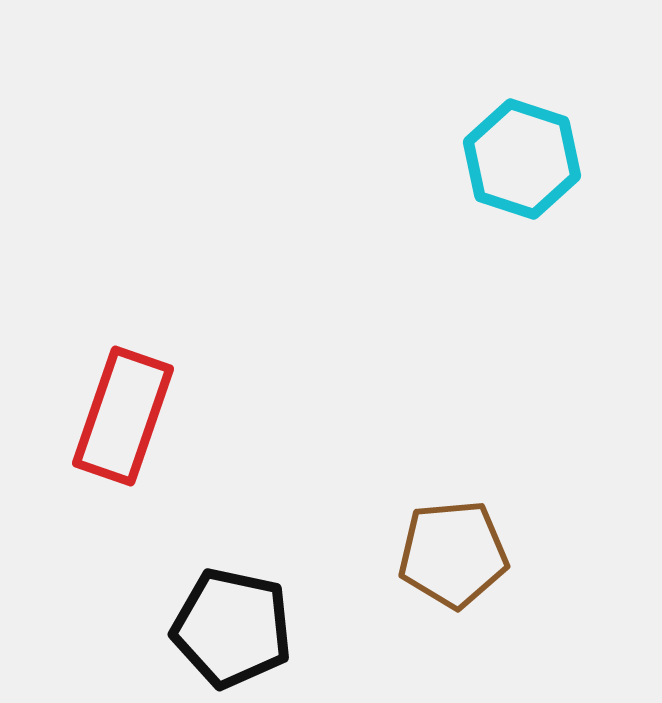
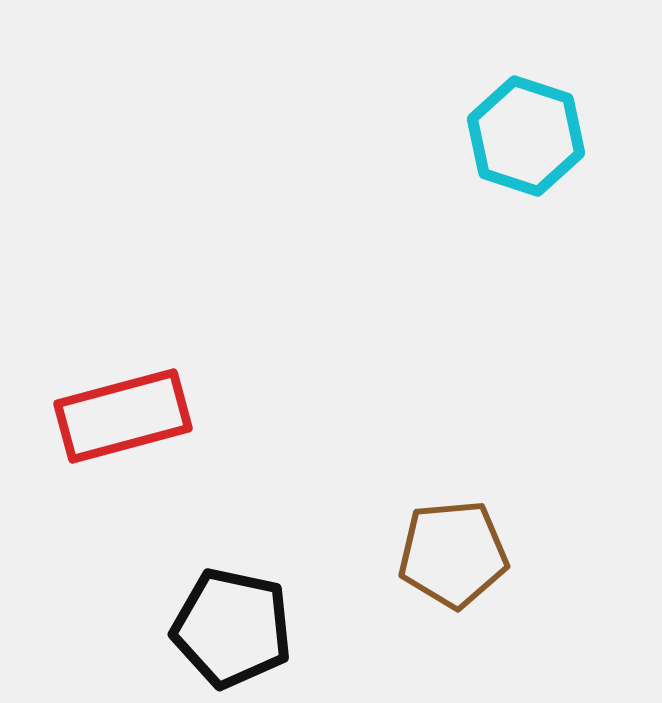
cyan hexagon: moved 4 px right, 23 px up
red rectangle: rotated 56 degrees clockwise
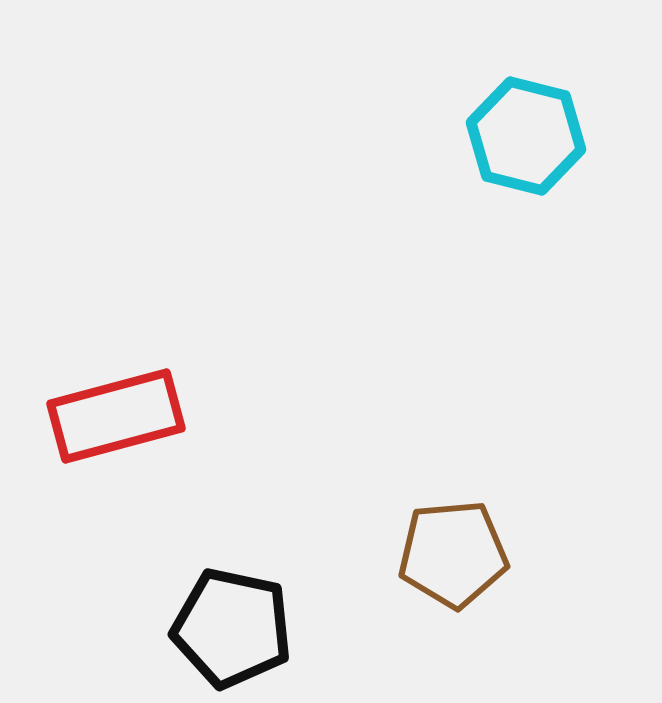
cyan hexagon: rotated 4 degrees counterclockwise
red rectangle: moved 7 px left
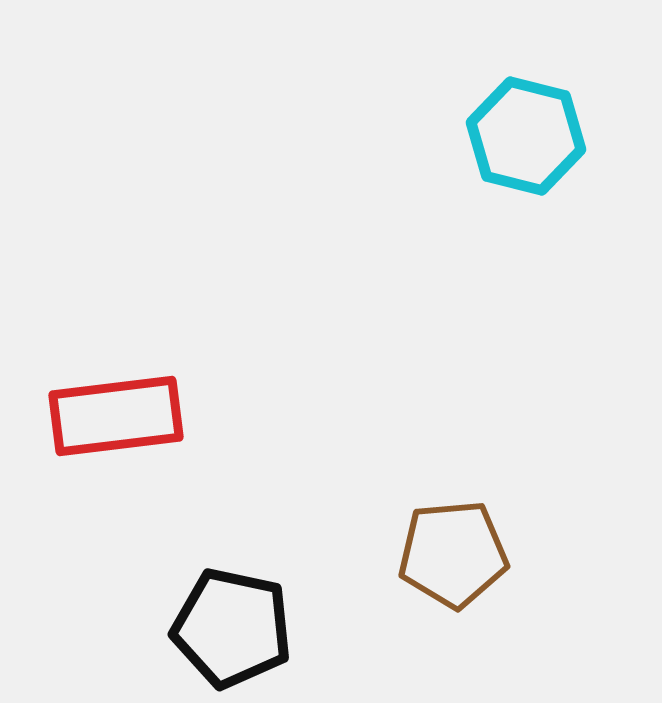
red rectangle: rotated 8 degrees clockwise
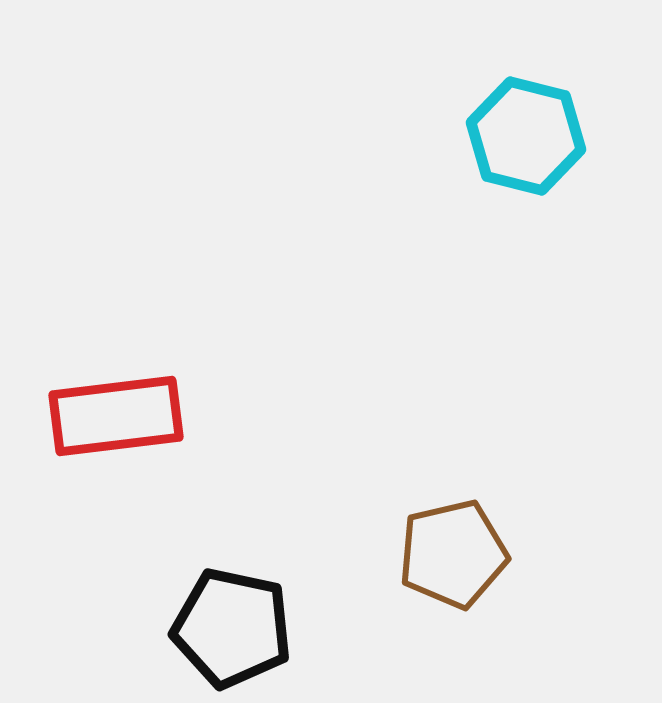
brown pentagon: rotated 8 degrees counterclockwise
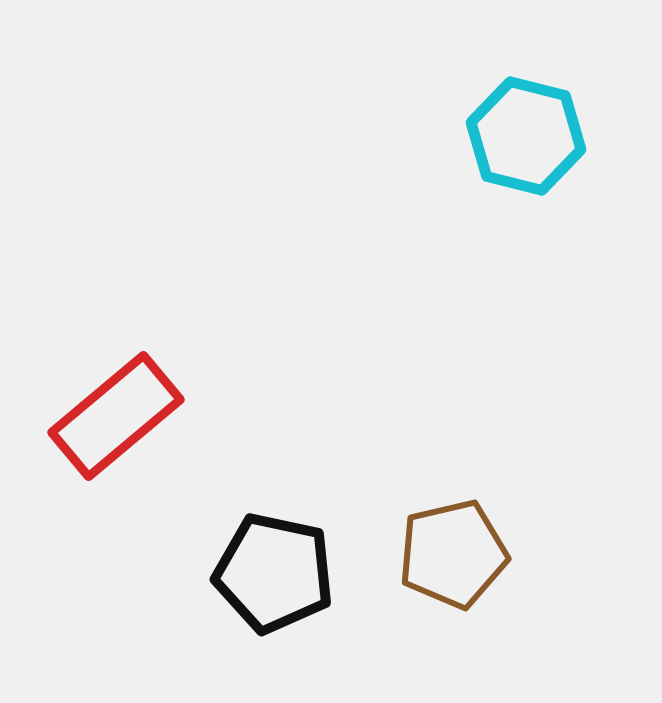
red rectangle: rotated 33 degrees counterclockwise
black pentagon: moved 42 px right, 55 px up
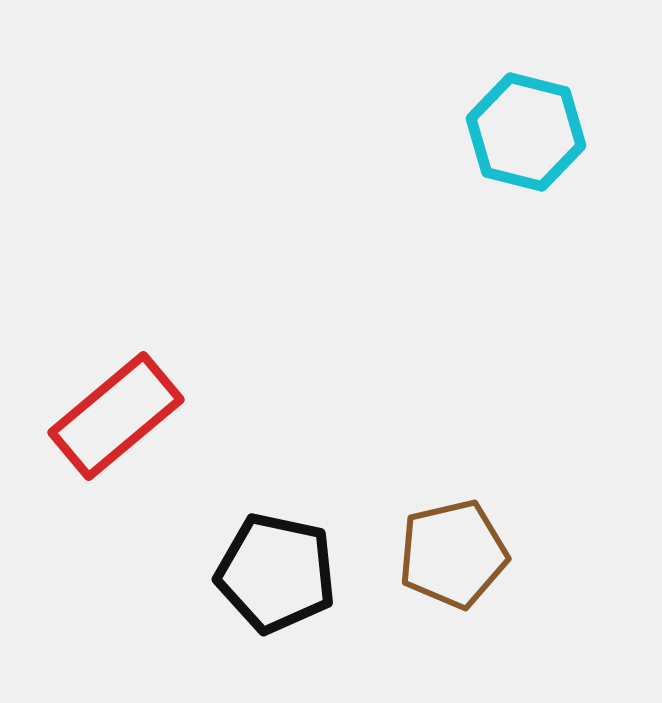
cyan hexagon: moved 4 px up
black pentagon: moved 2 px right
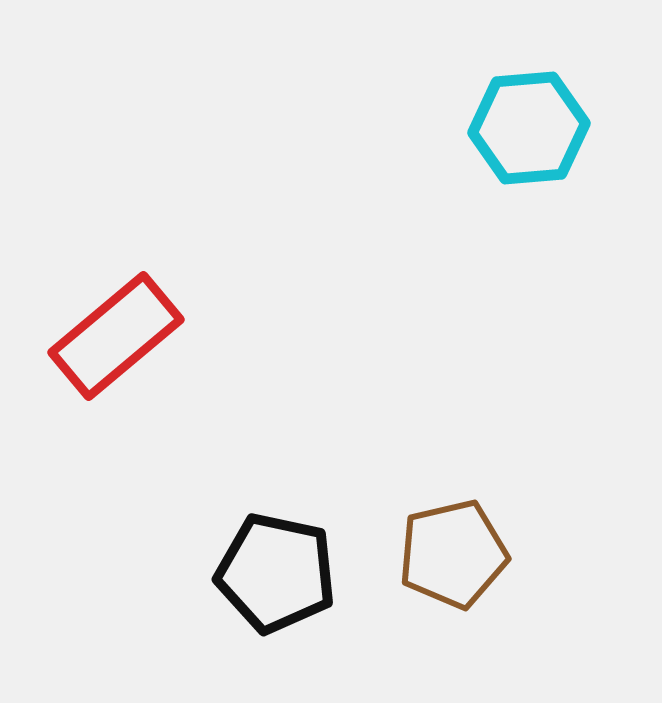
cyan hexagon: moved 3 px right, 4 px up; rotated 19 degrees counterclockwise
red rectangle: moved 80 px up
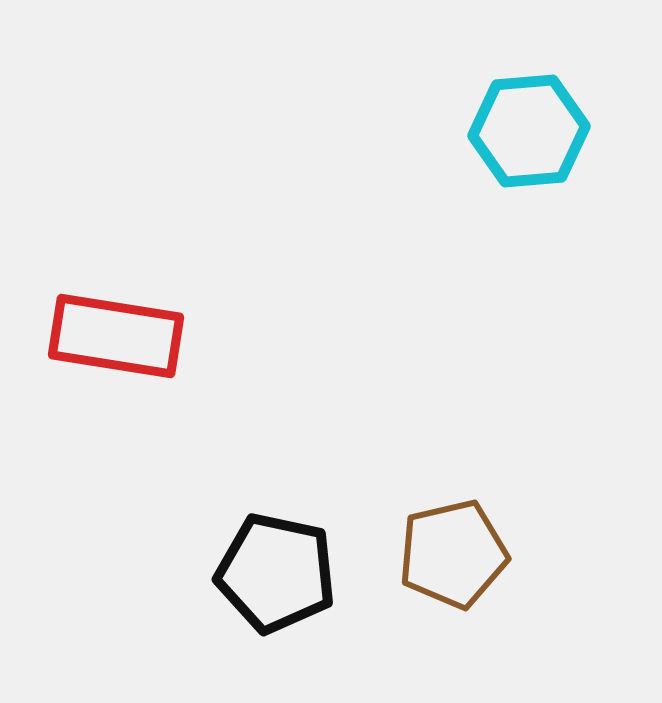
cyan hexagon: moved 3 px down
red rectangle: rotated 49 degrees clockwise
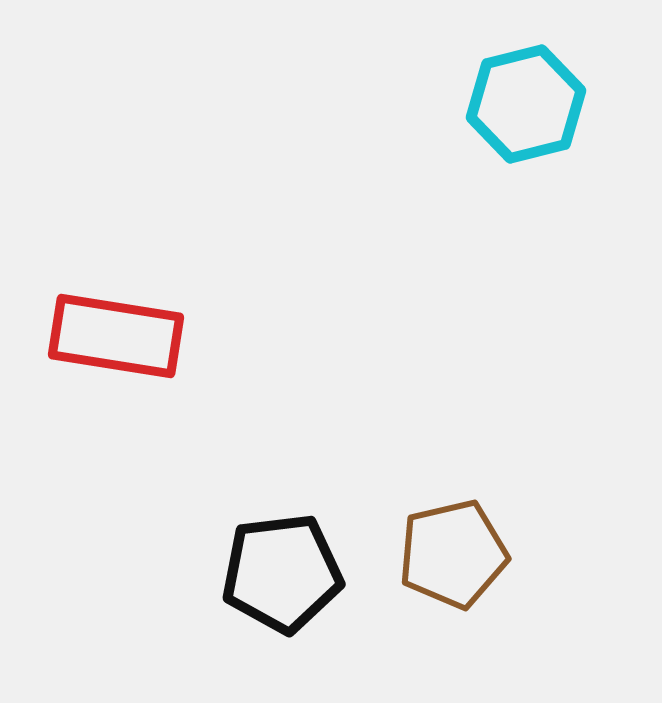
cyan hexagon: moved 3 px left, 27 px up; rotated 9 degrees counterclockwise
black pentagon: moved 6 px right; rotated 19 degrees counterclockwise
